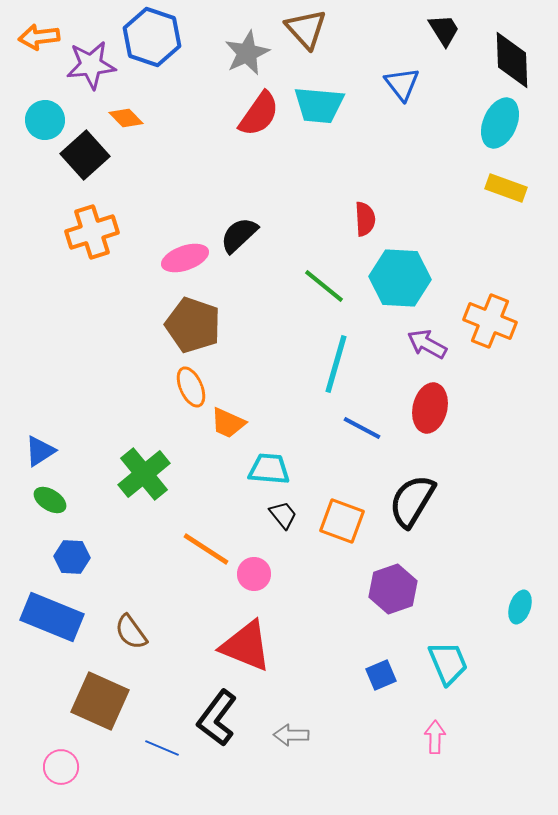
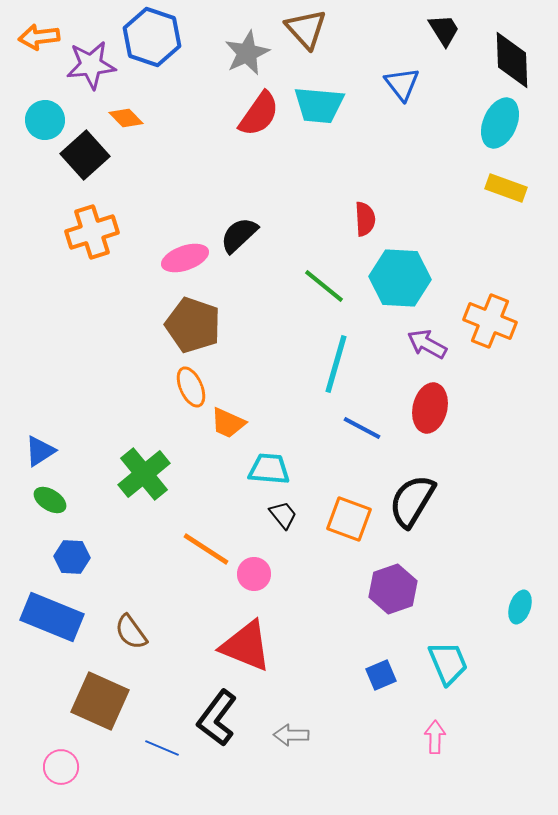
orange square at (342, 521): moved 7 px right, 2 px up
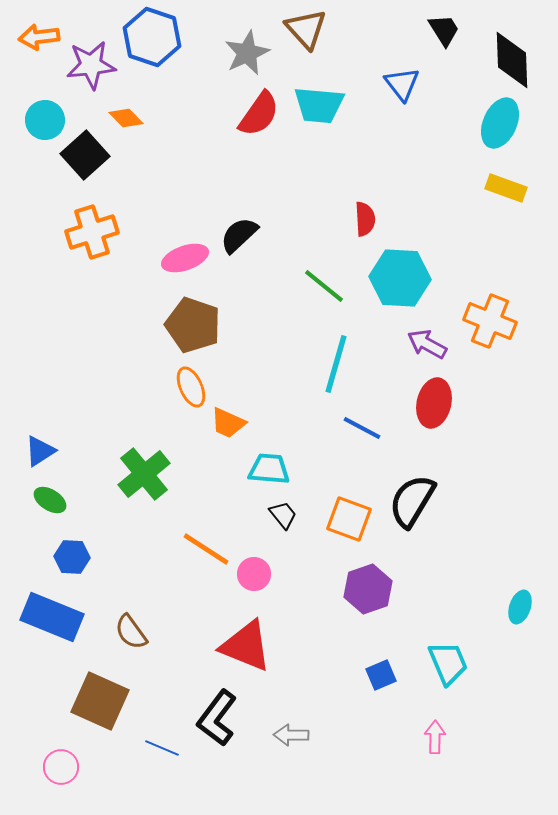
red ellipse at (430, 408): moved 4 px right, 5 px up
purple hexagon at (393, 589): moved 25 px left
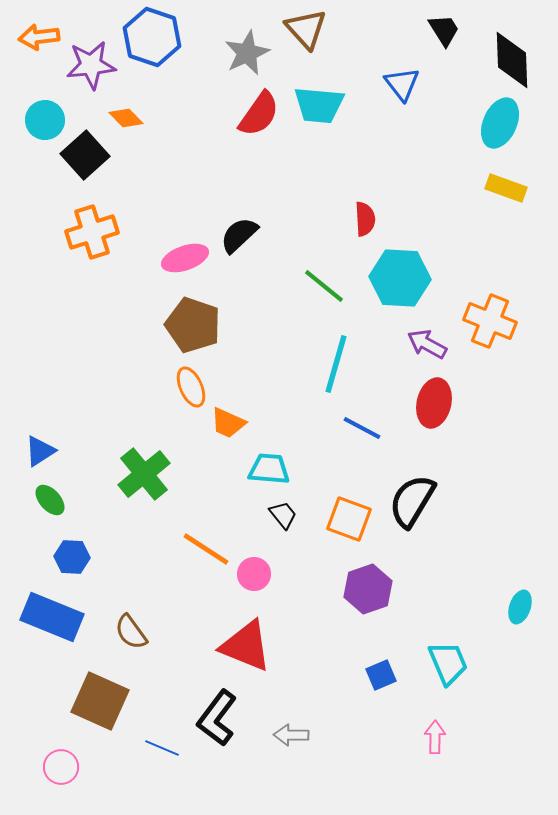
green ellipse at (50, 500): rotated 16 degrees clockwise
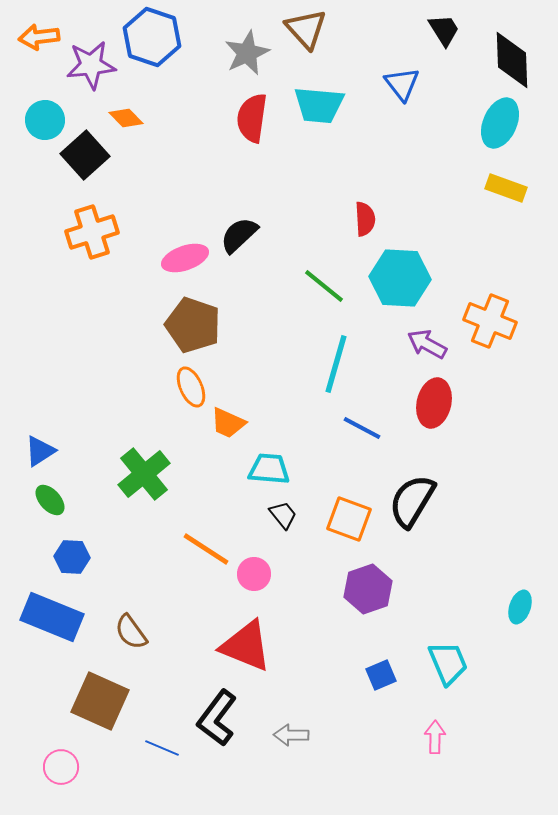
red semicircle at (259, 114): moved 7 px left, 4 px down; rotated 153 degrees clockwise
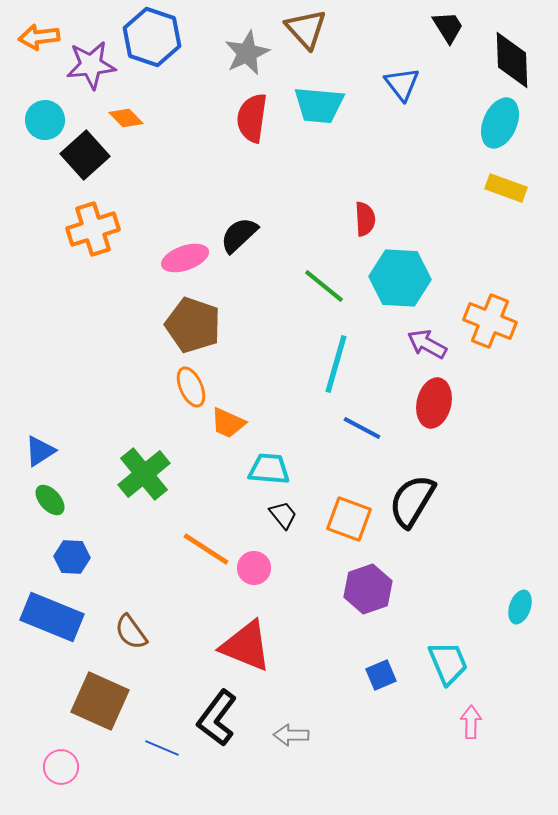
black trapezoid at (444, 30): moved 4 px right, 3 px up
orange cross at (92, 232): moved 1 px right, 3 px up
pink circle at (254, 574): moved 6 px up
pink arrow at (435, 737): moved 36 px right, 15 px up
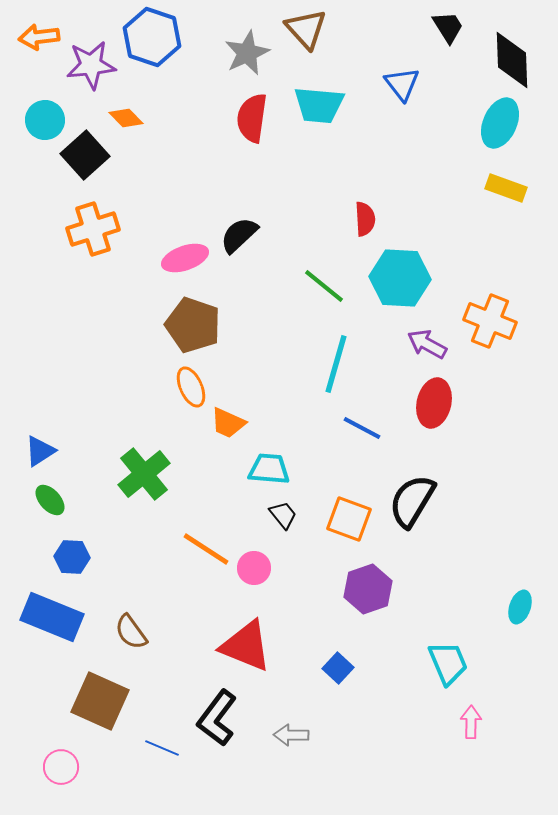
blue square at (381, 675): moved 43 px left, 7 px up; rotated 24 degrees counterclockwise
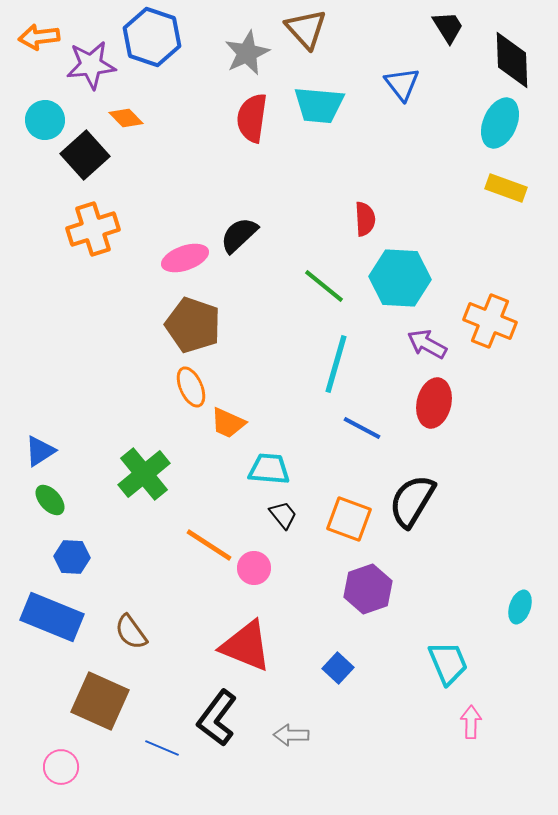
orange line at (206, 549): moved 3 px right, 4 px up
